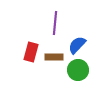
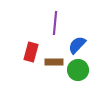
brown rectangle: moved 5 px down
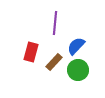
blue semicircle: moved 1 px left, 1 px down
brown rectangle: rotated 48 degrees counterclockwise
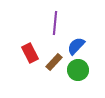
red rectangle: moved 1 px left, 1 px down; rotated 42 degrees counterclockwise
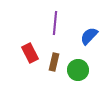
blue semicircle: moved 13 px right, 10 px up
brown rectangle: rotated 30 degrees counterclockwise
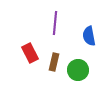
blue semicircle: rotated 54 degrees counterclockwise
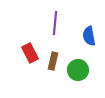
brown rectangle: moved 1 px left, 1 px up
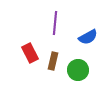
blue semicircle: moved 1 px left, 1 px down; rotated 108 degrees counterclockwise
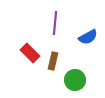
red rectangle: rotated 18 degrees counterclockwise
green circle: moved 3 px left, 10 px down
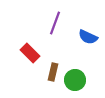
purple line: rotated 15 degrees clockwise
blue semicircle: rotated 54 degrees clockwise
brown rectangle: moved 11 px down
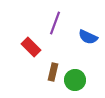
red rectangle: moved 1 px right, 6 px up
